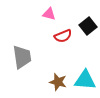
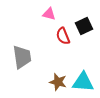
black square: moved 4 px left; rotated 12 degrees clockwise
red semicircle: rotated 90 degrees clockwise
cyan triangle: moved 2 px left, 2 px down
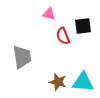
black square: moved 1 px left; rotated 18 degrees clockwise
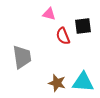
brown star: moved 1 px left, 1 px down
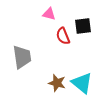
cyan triangle: moved 1 px left, 1 px down; rotated 35 degrees clockwise
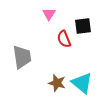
pink triangle: rotated 48 degrees clockwise
red semicircle: moved 1 px right, 3 px down
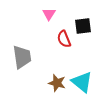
cyan triangle: moved 1 px up
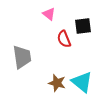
pink triangle: rotated 24 degrees counterclockwise
